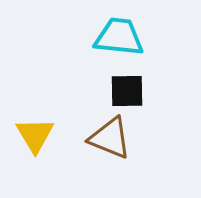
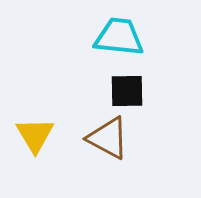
brown triangle: moved 2 px left; rotated 6 degrees clockwise
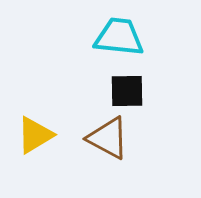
yellow triangle: rotated 30 degrees clockwise
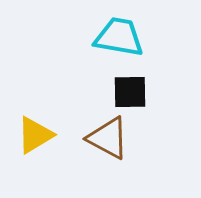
cyan trapezoid: rotated 4 degrees clockwise
black square: moved 3 px right, 1 px down
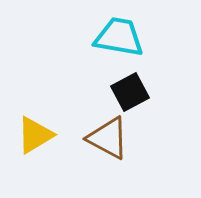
black square: rotated 27 degrees counterclockwise
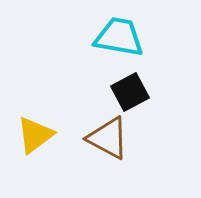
yellow triangle: rotated 6 degrees counterclockwise
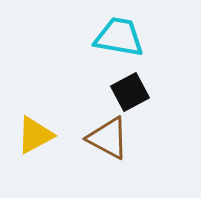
yellow triangle: rotated 9 degrees clockwise
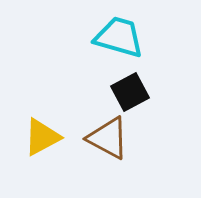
cyan trapezoid: rotated 6 degrees clockwise
yellow triangle: moved 7 px right, 2 px down
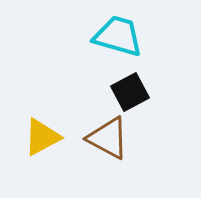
cyan trapezoid: moved 1 px left, 1 px up
